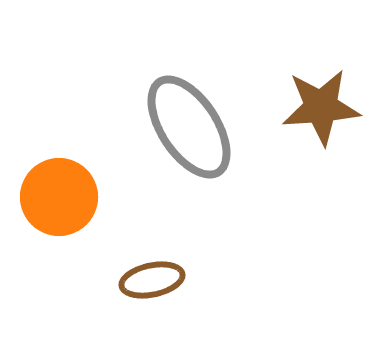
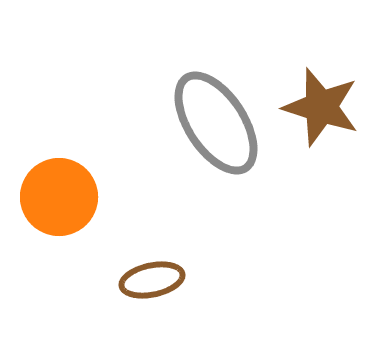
brown star: rotated 22 degrees clockwise
gray ellipse: moved 27 px right, 4 px up
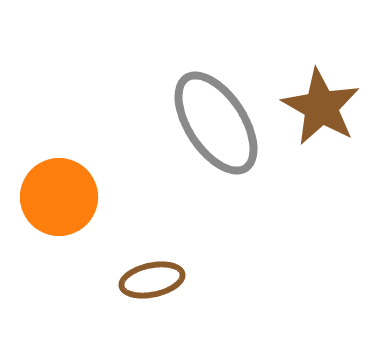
brown star: rotated 12 degrees clockwise
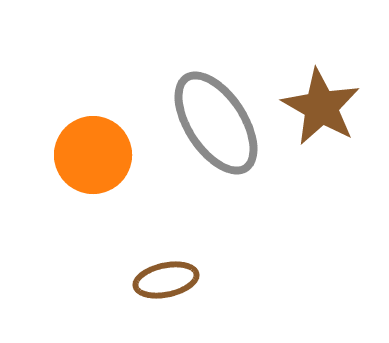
orange circle: moved 34 px right, 42 px up
brown ellipse: moved 14 px right
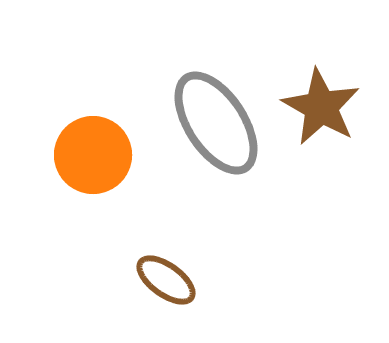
brown ellipse: rotated 48 degrees clockwise
